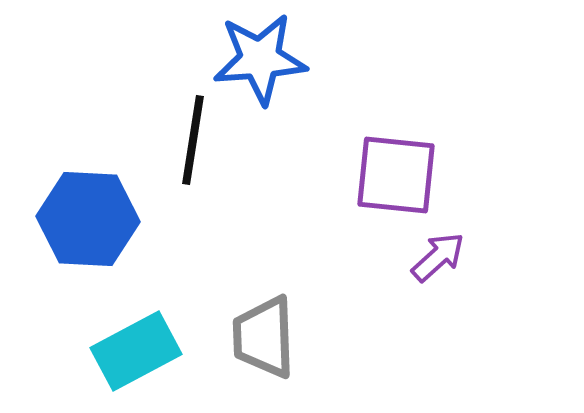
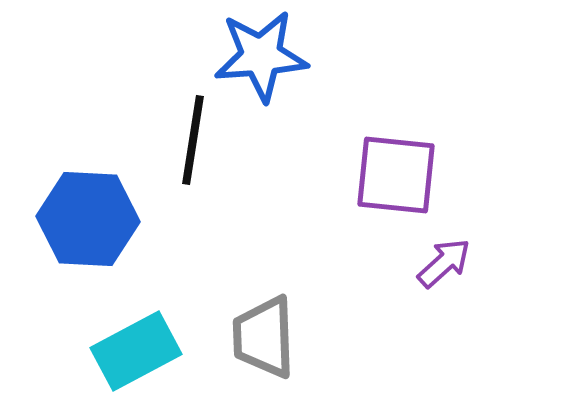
blue star: moved 1 px right, 3 px up
purple arrow: moved 6 px right, 6 px down
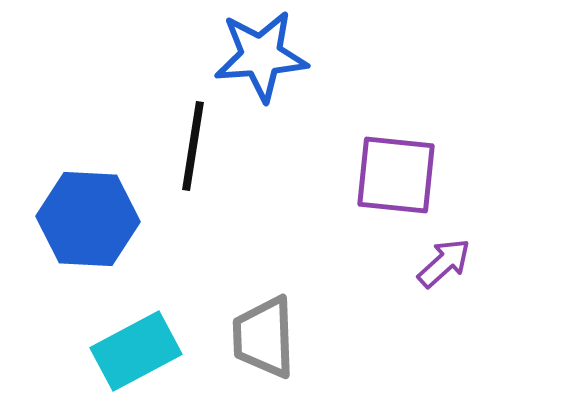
black line: moved 6 px down
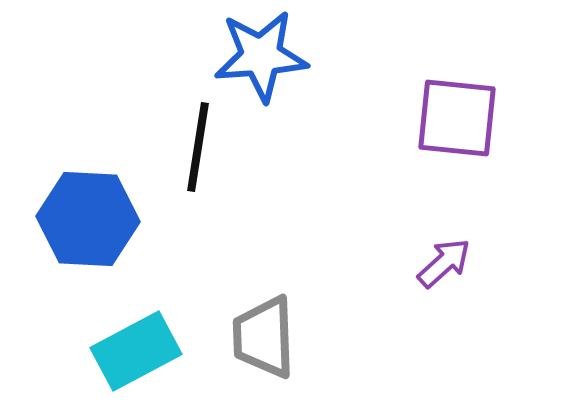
black line: moved 5 px right, 1 px down
purple square: moved 61 px right, 57 px up
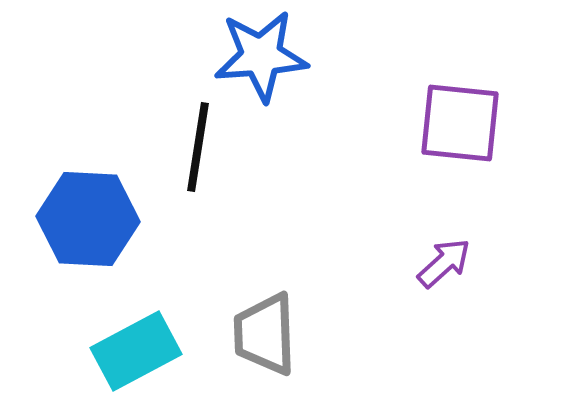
purple square: moved 3 px right, 5 px down
gray trapezoid: moved 1 px right, 3 px up
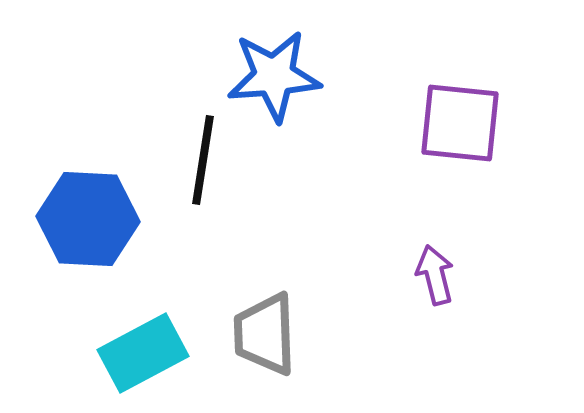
blue star: moved 13 px right, 20 px down
black line: moved 5 px right, 13 px down
purple arrow: moved 9 px left, 12 px down; rotated 62 degrees counterclockwise
cyan rectangle: moved 7 px right, 2 px down
